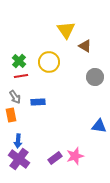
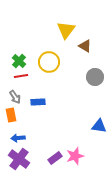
yellow triangle: rotated 12 degrees clockwise
blue arrow: moved 3 px up; rotated 80 degrees clockwise
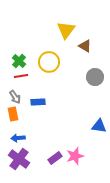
orange rectangle: moved 2 px right, 1 px up
